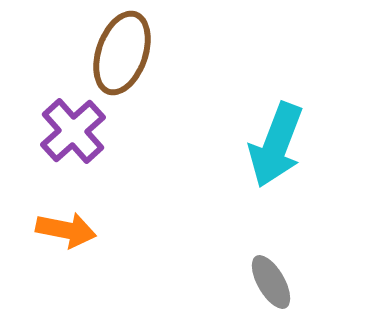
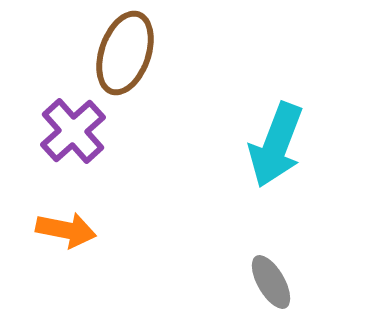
brown ellipse: moved 3 px right
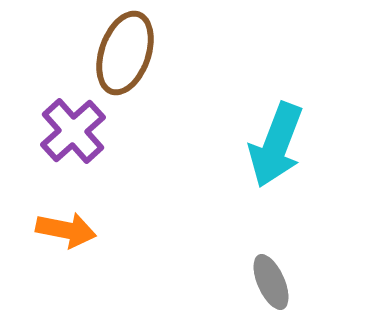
gray ellipse: rotated 6 degrees clockwise
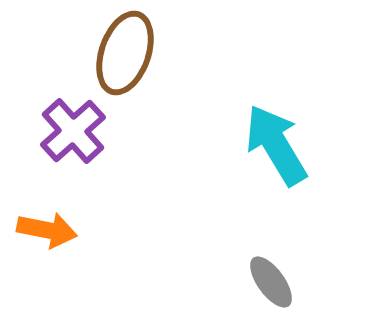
cyan arrow: rotated 128 degrees clockwise
orange arrow: moved 19 px left
gray ellipse: rotated 12 degrees counterclockwise
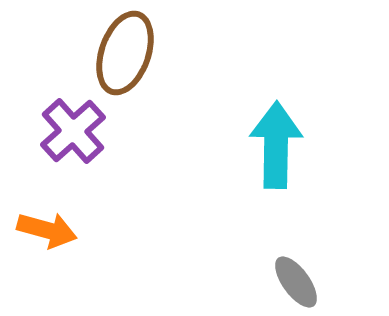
cyan arrow: rotated 32 degrees clockwise
orange arrow: rotated 4 degrees clockwise
gray ellipse: moved 25 px right
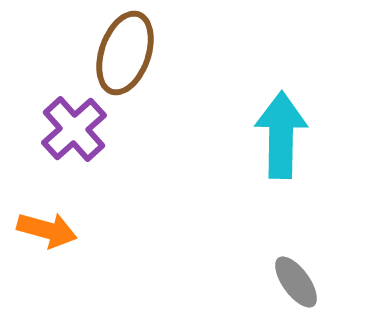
purple cross: moved 1 px right, 2 px up
cyan arrow: moved 5 px right, 10 px up
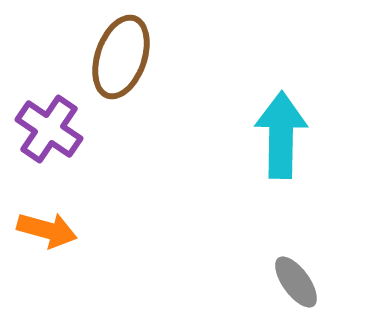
brown ellipse: moved 4 px left, 4 px down
purple cross: moved 25 px left; rotated 14 degrees counterclockwise
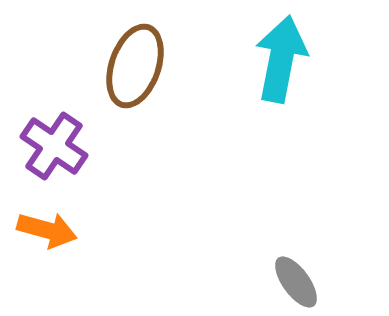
brown ellipse: moved 14 px right, 9 px down
purple cross: moved 5 px right, 17 px down
cyan arrow: moved 76 px up; rotated 10 degrees clockwise
